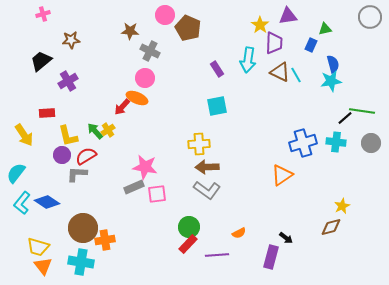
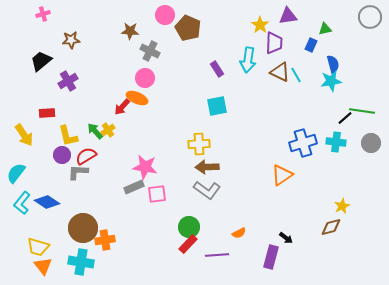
gray L-shape at (77, 174): moved 1 px right, 2 px up
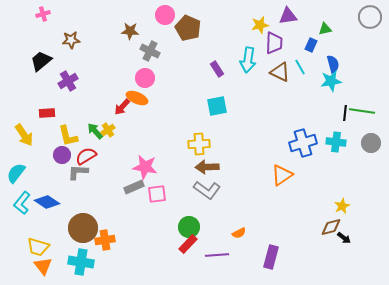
yellow star at (260, 25): rotated 24 degrees clockwise
cyan line at (296, 75): moved 4 px right, 8 px up
black line at (345, 118): moved 5 px up; rotated 42 degrees counterclockwise
black arrow at (286, 238): moved 58 px right
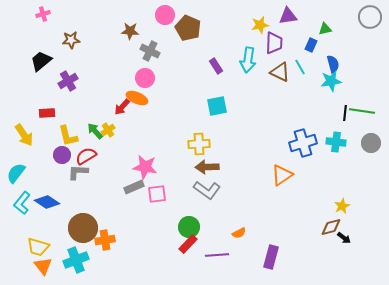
purple rectangle at (217, 69): moved 1 px left, 3 px up
cyan cross at (81, 262): moved 5 px left, 2 px up; rotated 30 degrees counterclockwise
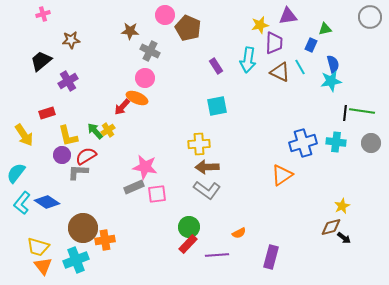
red rectangle at (47, 113): rotated 14 degrees counterclockwise
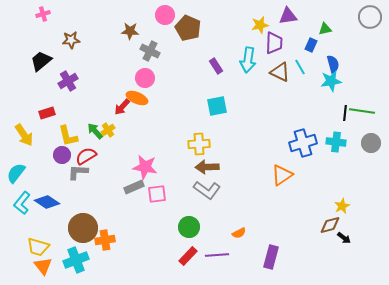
brown diamond at (331, 227): moved 1 px left, 2 px up
red rectangle at (188, 244): moved 12 px down
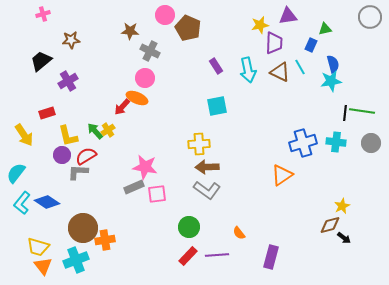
cyan arrow at (248, 60): moved 10 px down; rotated 20 degrees counterclockwise
orange semicircle at (239, 233): rotated 80 degrees clockwise
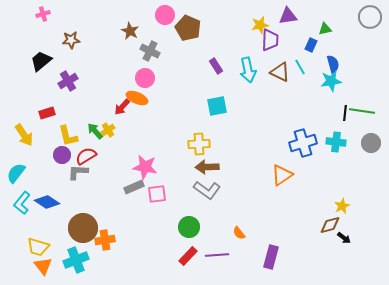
brown star at (130, 31): rotated 24 degrees clockwise
purple trapezoid at (274, 43): moved 4 px left, 3 px up
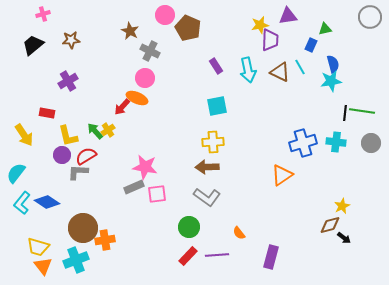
black trapezoid at (41, 61): moved 8 px left, 16 px up
red rectangle at (47, 113): rotated 28 degrees clockwise
yellow cross at (199, 144): moved 14 px right, 2 px up
gray L-shape at (207, 190): moved 7 px down
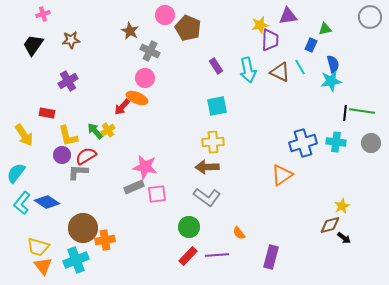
black trapezoid at (33, 45): rotated 15 degrees counterclockwise
